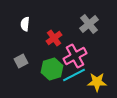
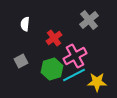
gray cross: moved 4 px up
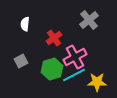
pink cross: moved 1 px down
